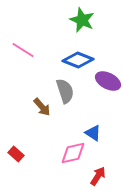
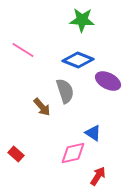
green star: rotated 20 degrees counterclockwise
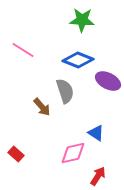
blue triangle: moved 3 px right
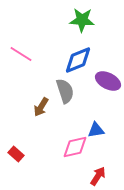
pink line: moved 2 px left, 4 px down
blue diamond: rotated 44 degrees counterclockwise
brown arrow: moved 1 px left; rotated 72 degrees clockwise
blue triangle: moved 3 px up; rotated 42 degrees counterclockwise
pink diamond: moved 2 px right, 6 px up
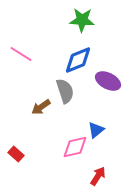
brown arrow: rotated 24 degrees clockwise
blue triangle: rotated 30 degrees counterclockwise
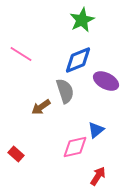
green star: rotated 30 degrees counterclockwise
purple ellipse: moved 2 px left
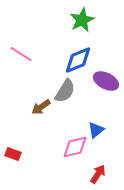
gray semicircle: rotated 50 degrees clockwise
red rectangle: moved 3 px left; rotated 21 degrees counterclockwise
red arrow: moved 2 px up
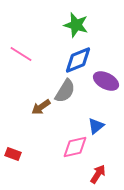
green star: moved 6 px left, 5 px down; rotated 30 degrees counterclockwise
blue triangle: moved 4 px up
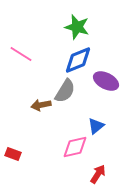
green star: moved 1 px right, 2 px down
brown arrow: moved 2 px up; rotated 24 degrees clockwise
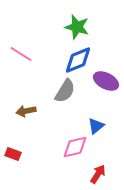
brown arrow: moved 15 px left, 6 px down
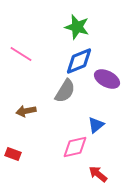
blue diamond: moved 1 px right, 1 px down
purple ellipse: moved 1 px right, 2 px up
blue triangle: moved 1 px up
red arrow: rotated 84 degrees counterclockwise
